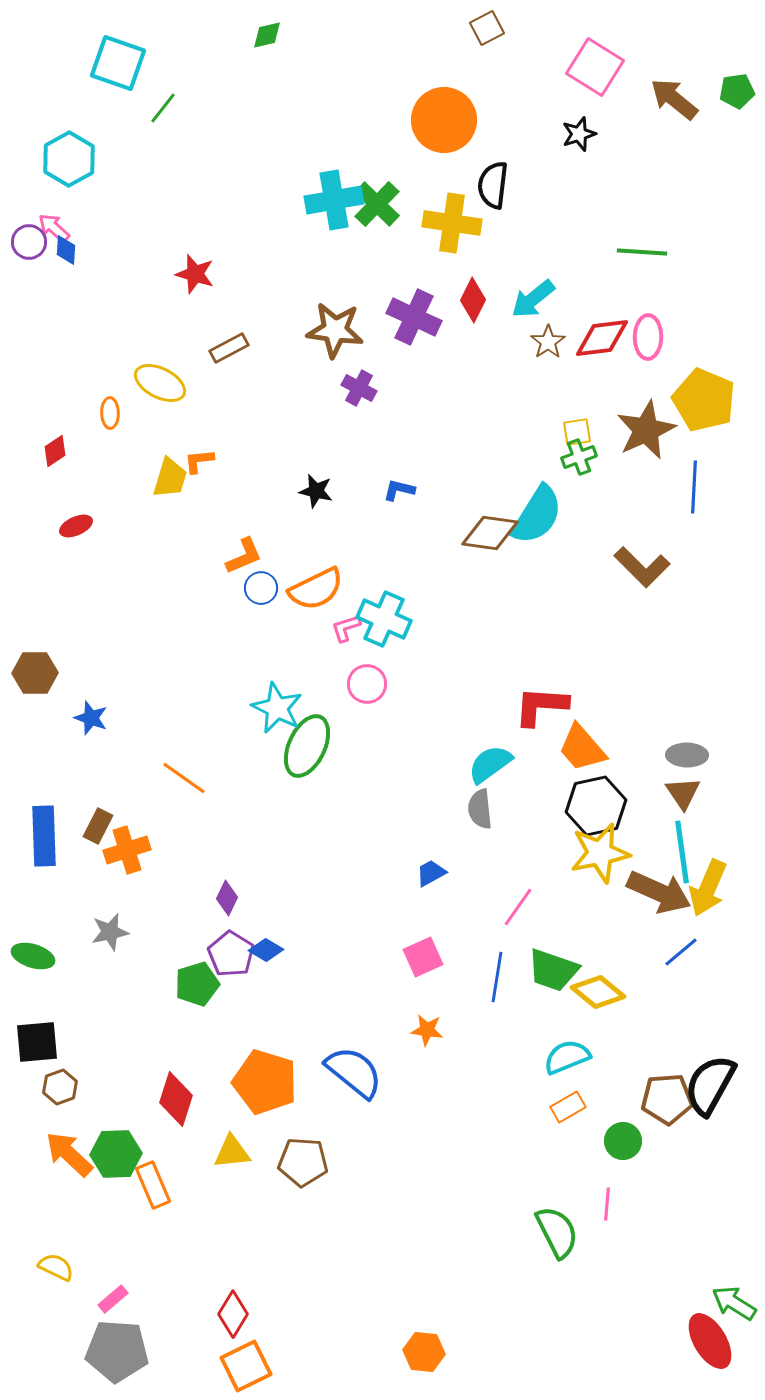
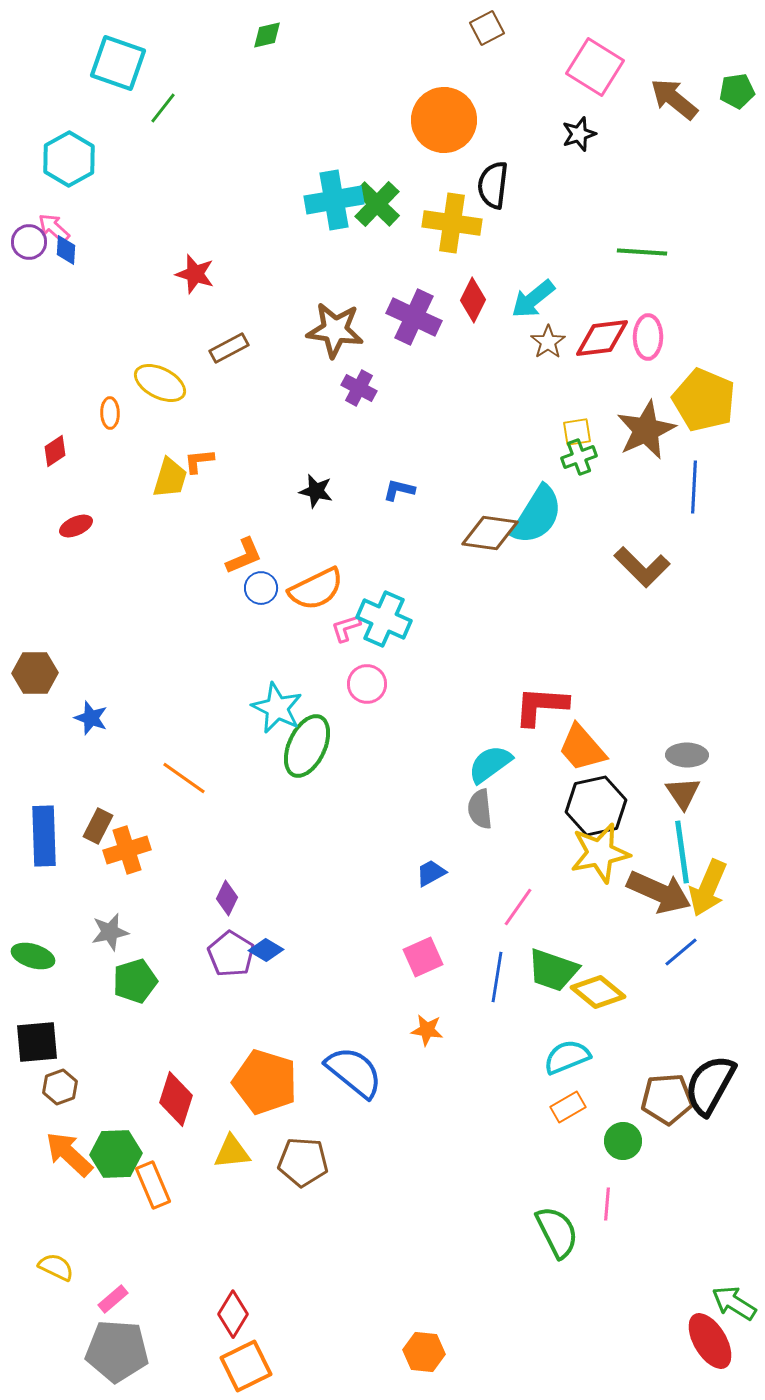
green pentagon at (197, 984): moved 62 px left, 3 px up
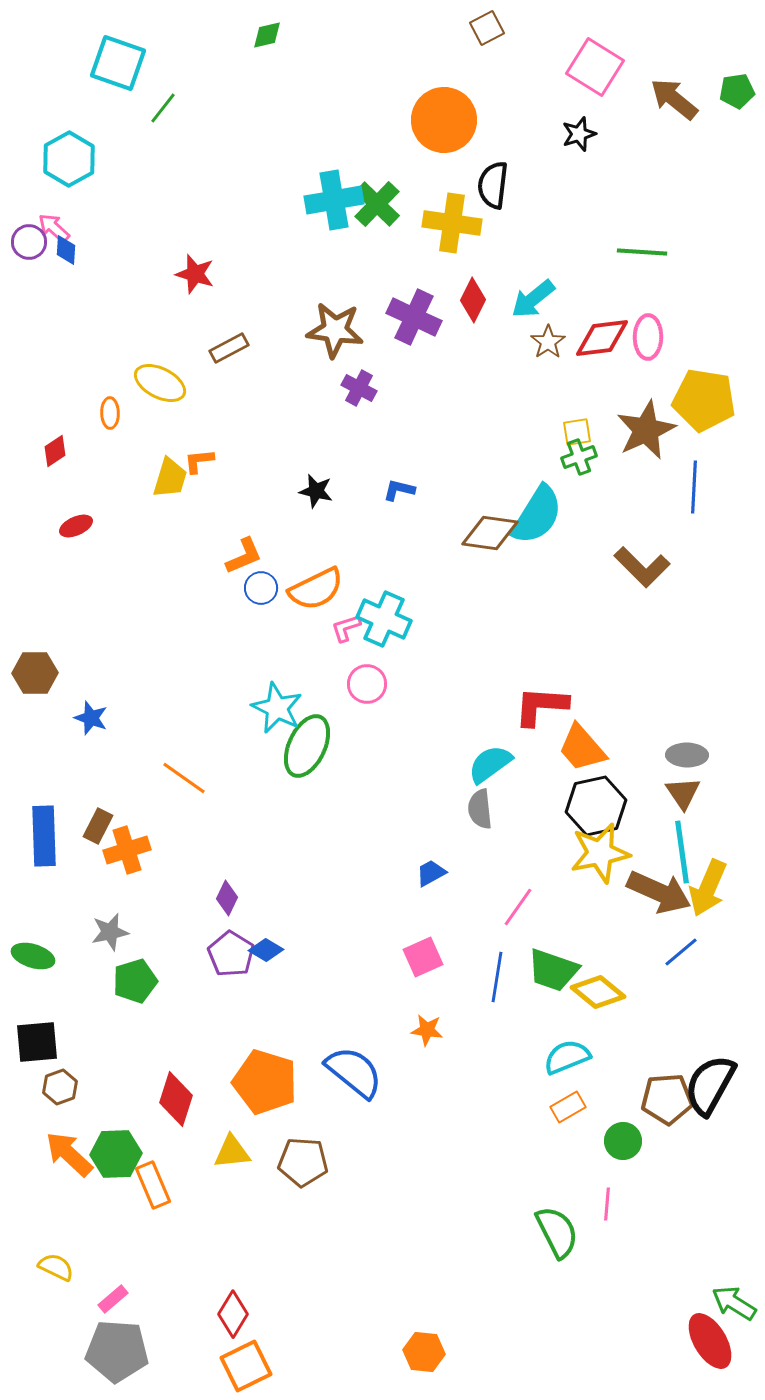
yellow pentagon at (704, 400): rotated 14 degrees counterclockwise
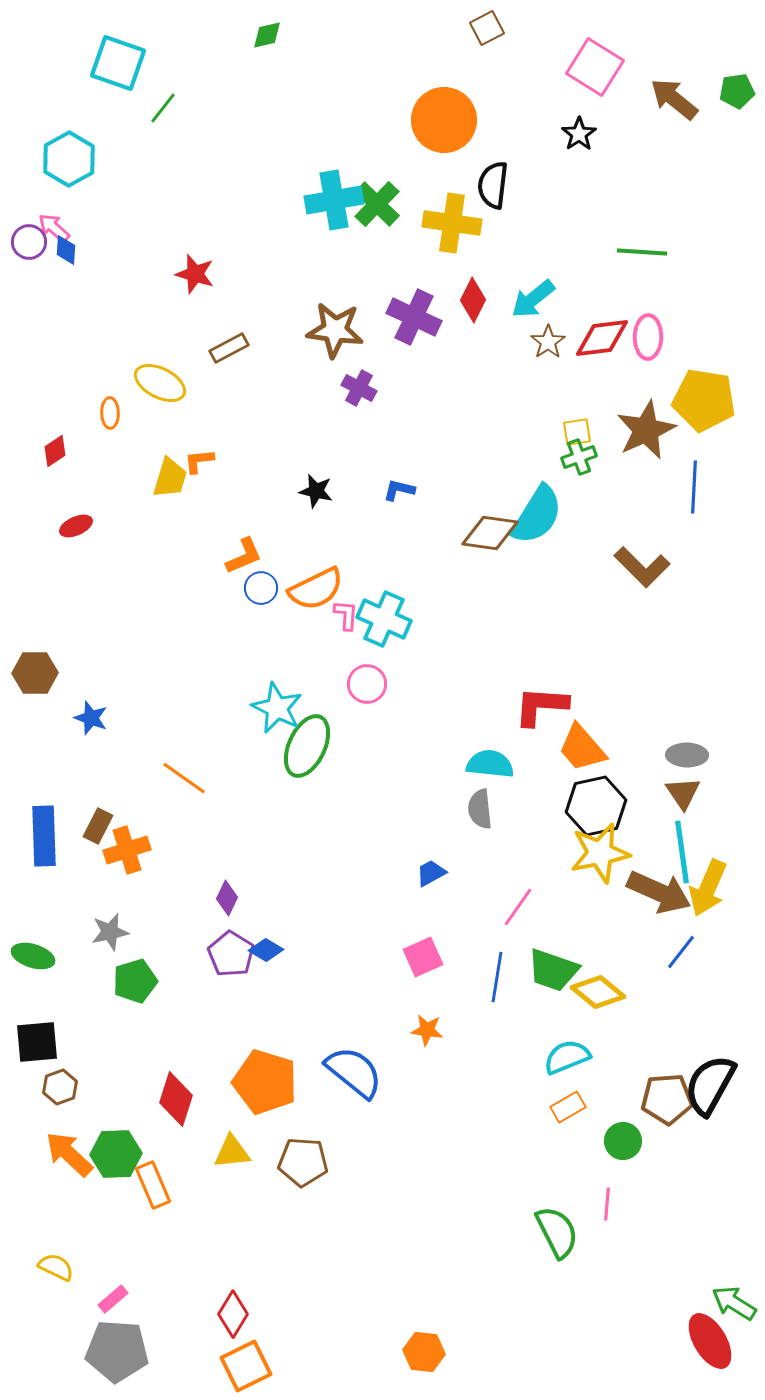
black star at (579, 134): rotated 16 degrees counterclockwise
pink L-shape at (346, 628): moved 13 px up; rotated 112 degrees clockwise
cyan semicircle at (490, 764): rotated 42 degrees clockwise
blue line at (681, 952): rotated 12 degrees counterclockwise
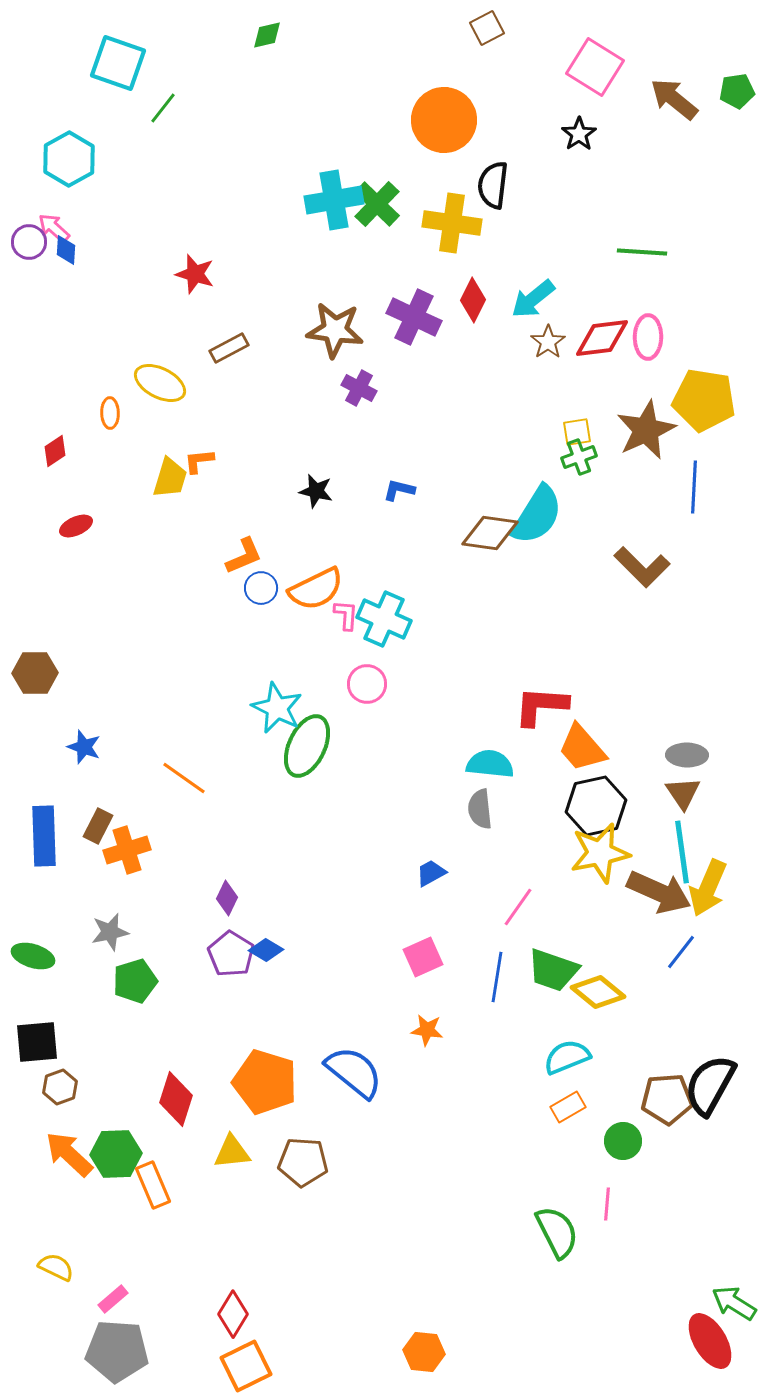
blue star at (91, 718): moved 7 px left, 29 px down
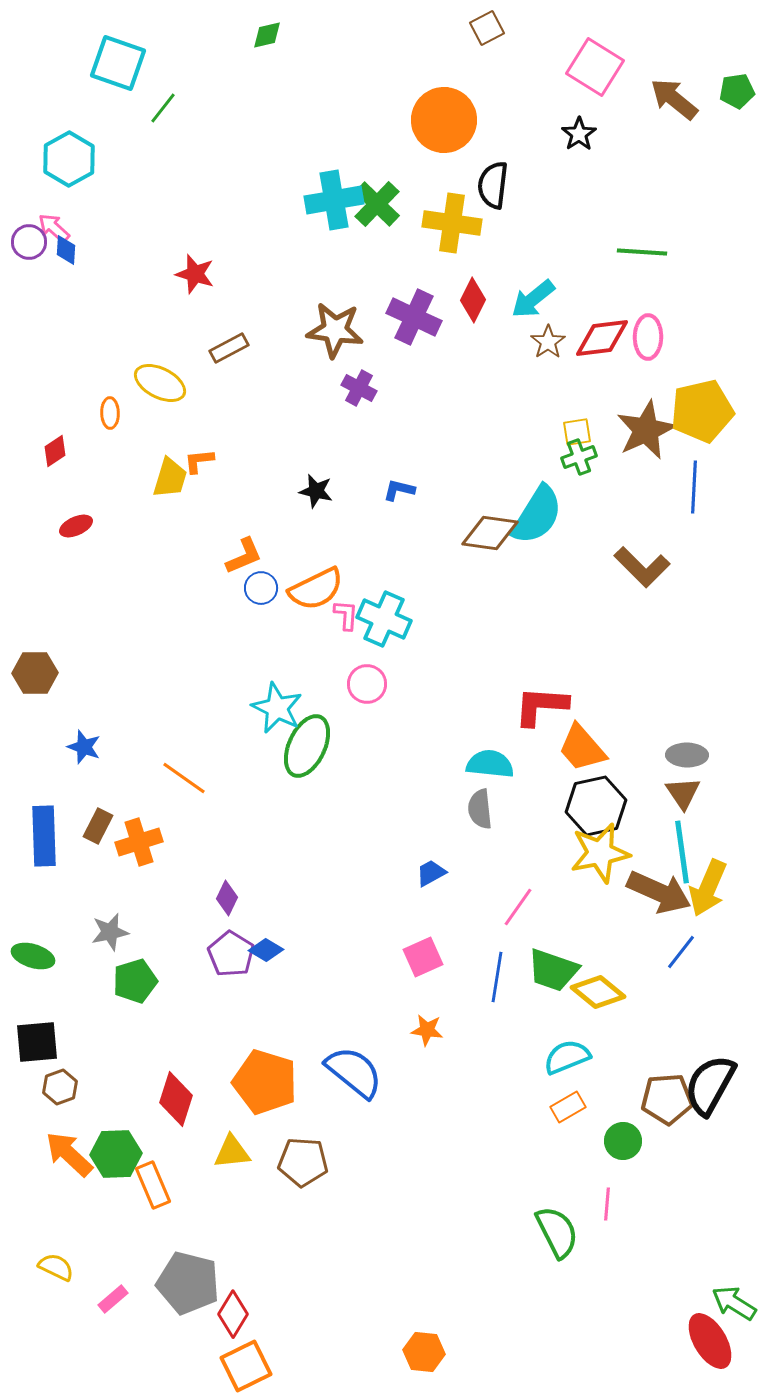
yellow pentagon at (704, 400): moved 2 px left, 11 px down; rotated 22 degrees counterclockwise
orange cross at (127, 850): moved 12 px right, 8 px up
gray pentagon at (117, 1351): moved 71 px right, 68 px up; rotated 10 degrees clockwise
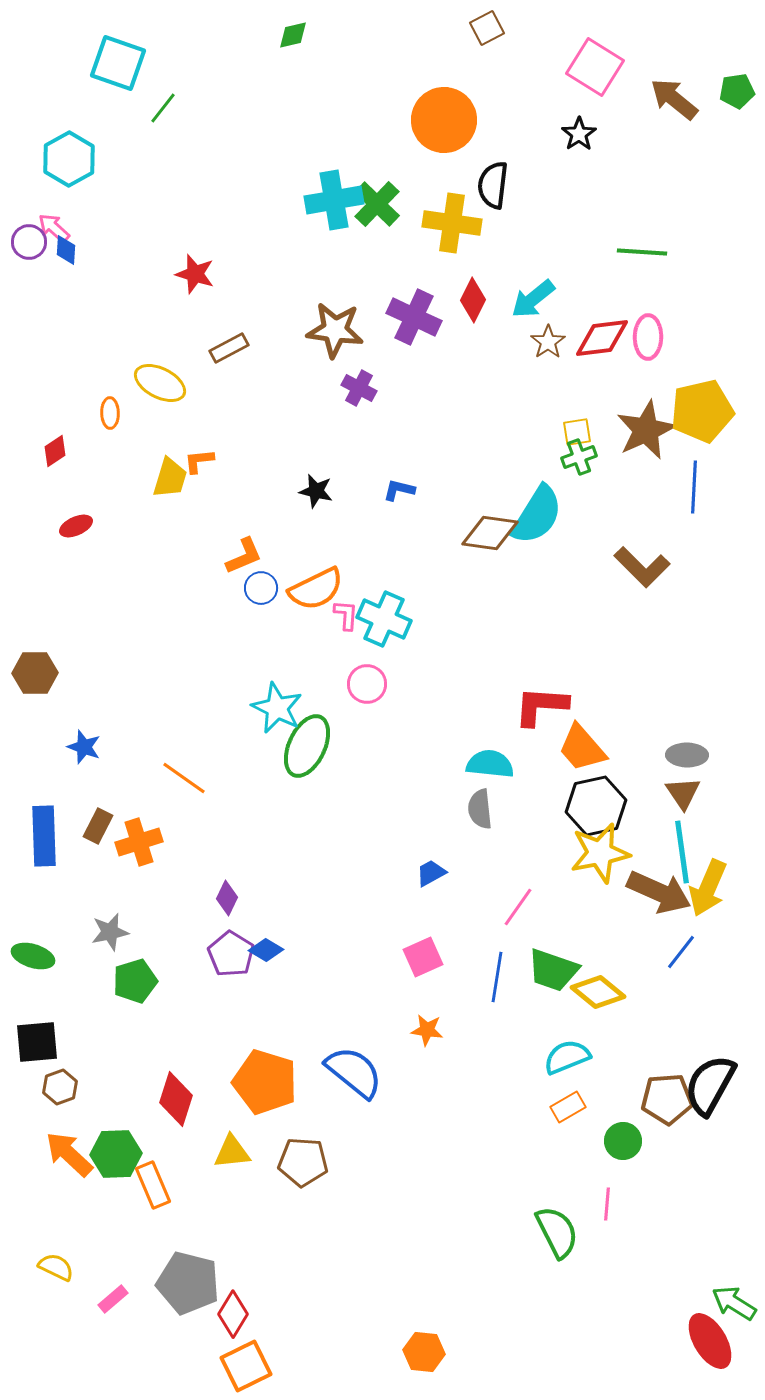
green diamond at (267, 35): moved 26 px right
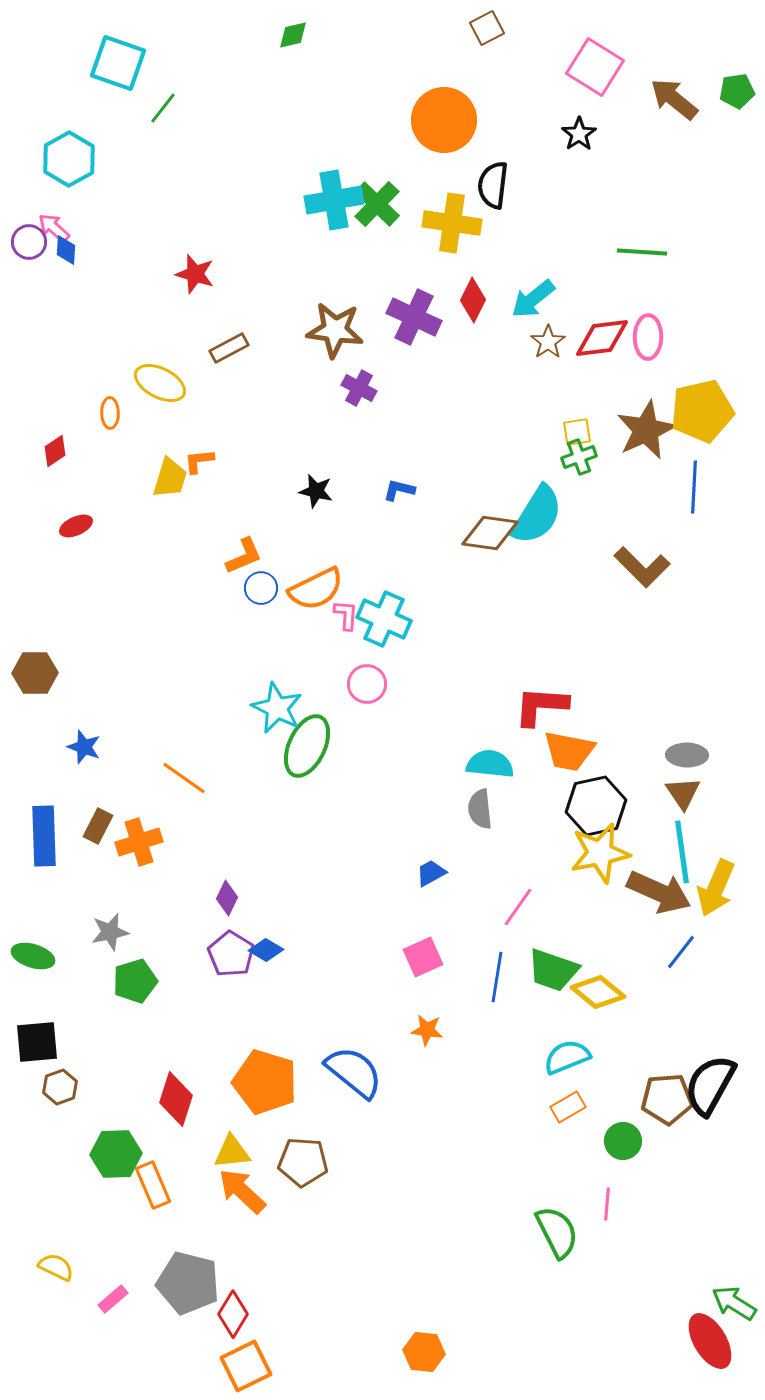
orange trapezoid at (582, 748): moved 13 px left, 3 px down; rotated 38 degrees counterclockwise
yellow arrow at (708, 888): moved 8 px right
orange arrow at (69, 1154): moved 173 px right, 37 px down
